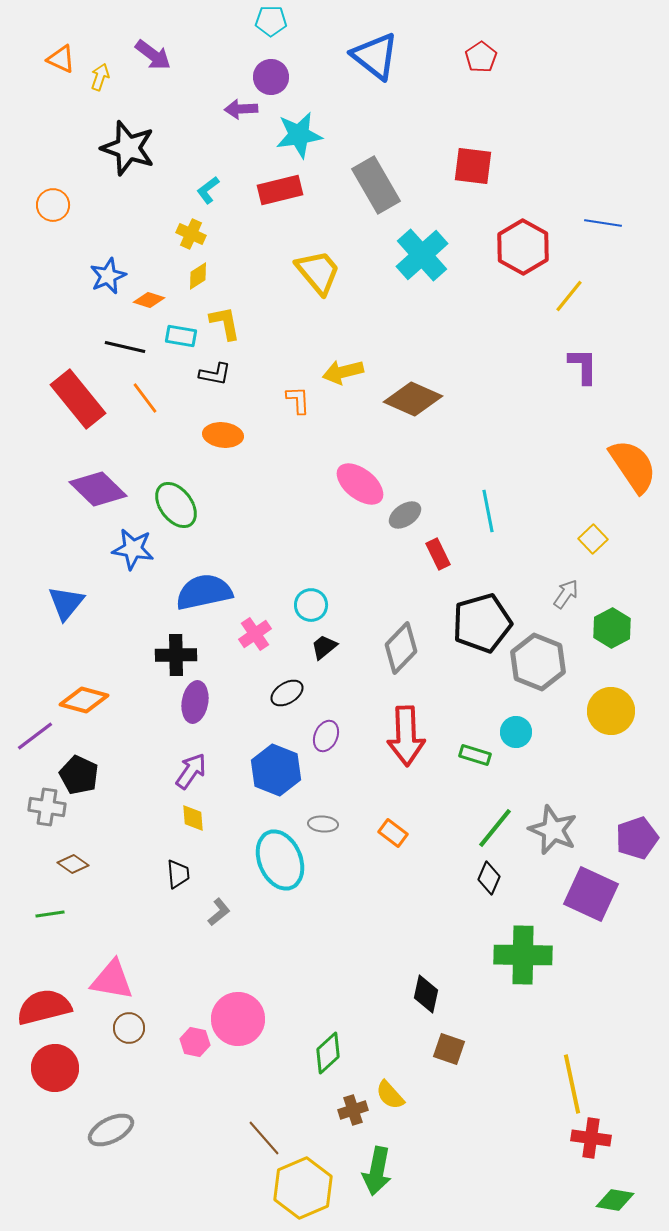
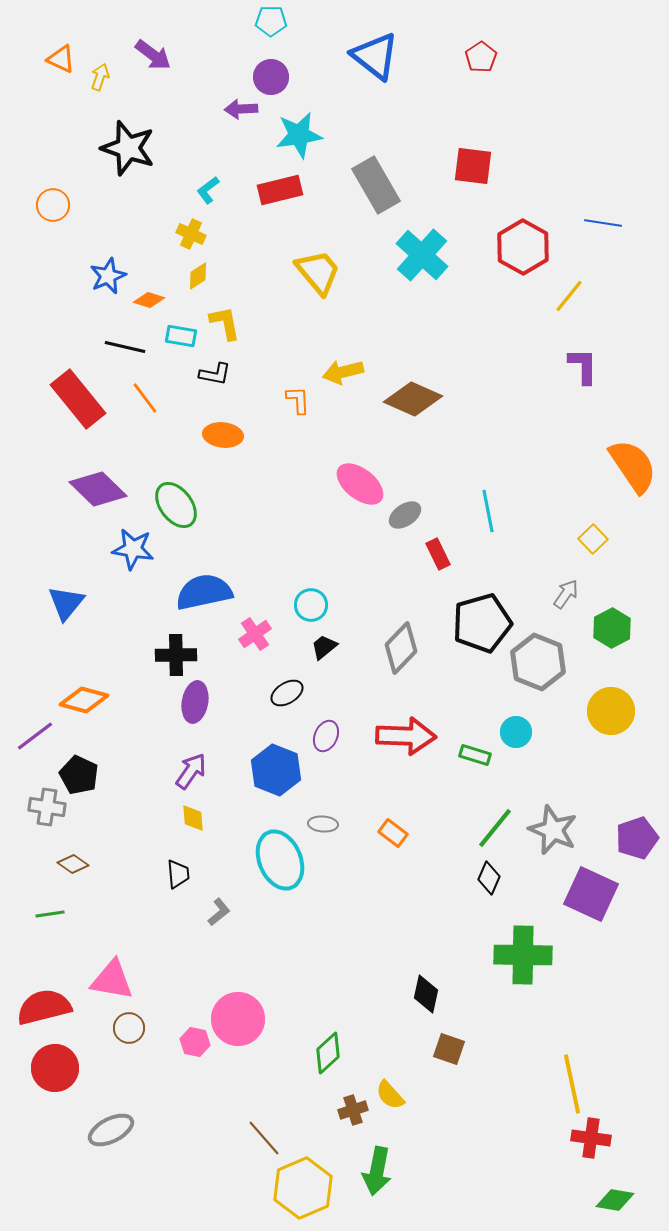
cyan cross at (422, 255): rotated 6 degrees counterclockwise
red arrow at (406, 736): rotated 86 degrees counterclockwise
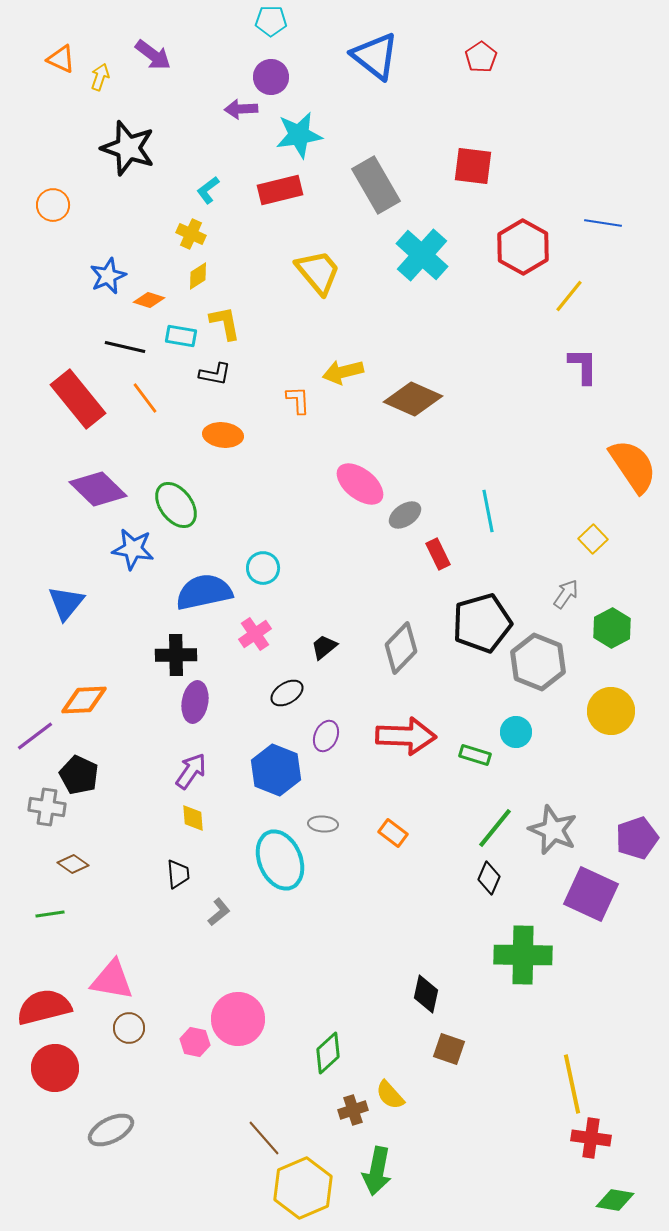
cyan circle at (311, 605): moved 48 px left, 37 px up
orange diamond at (84, 700): rotated 18 degrees counterclockwise
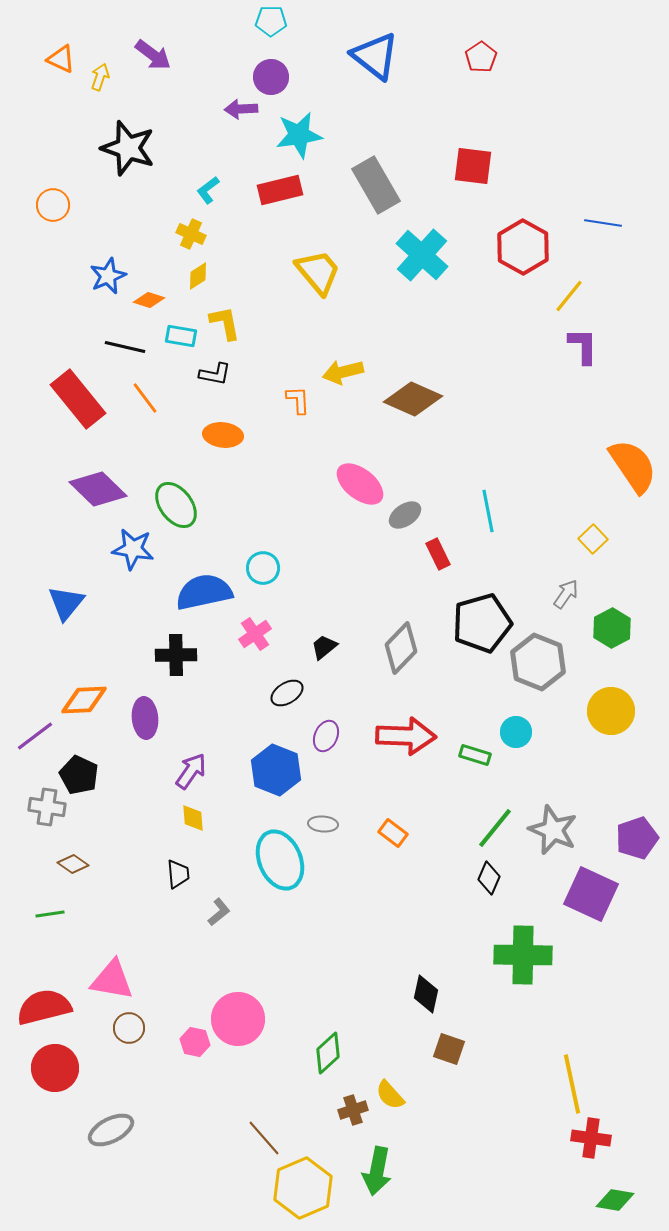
purple L-shape at (583, 366): moved 20 px up
purple ellipse at (195, 702): moved 50 px left, 16 px down; rotated 15 degrees counterclockwise
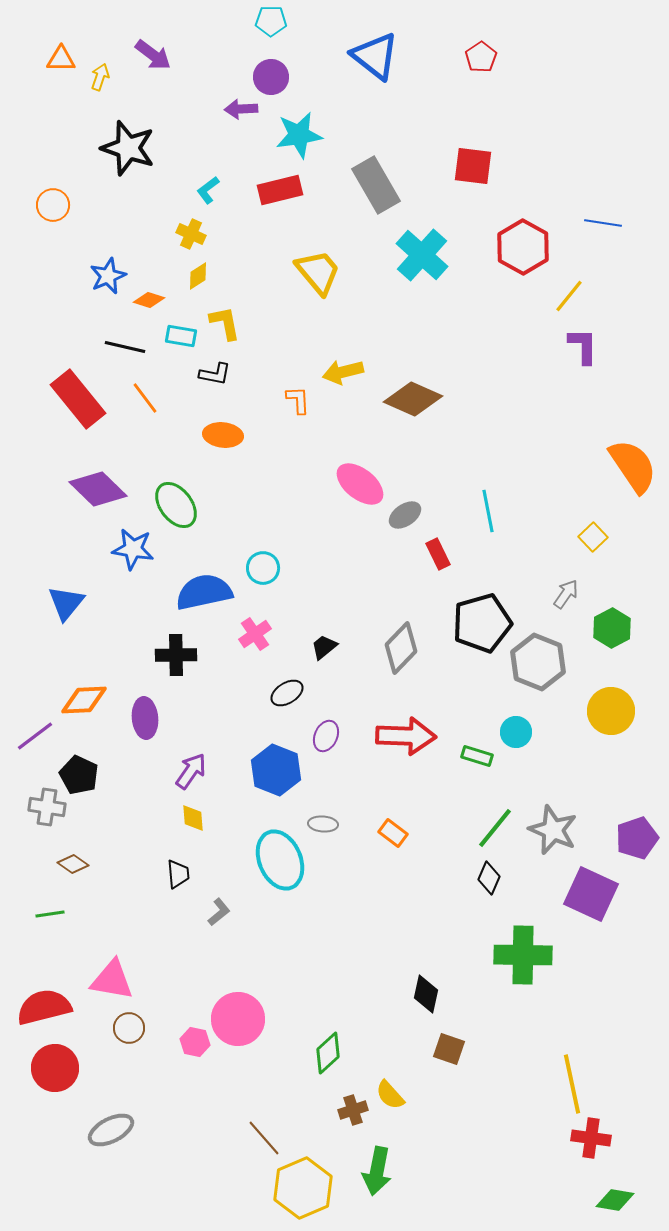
orange triangle at (61, 59): rotated 24 degrees counterclockwise
yellow square at (593, 539): moved 2 px up
green rectangle at (475, 755): moved 2 px right, 1 px down
